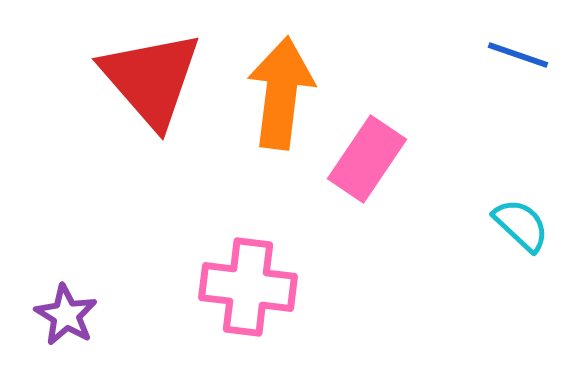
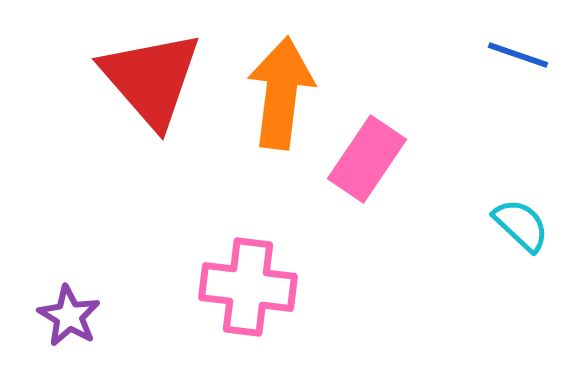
purple star: moved 3 px right, 1 px down
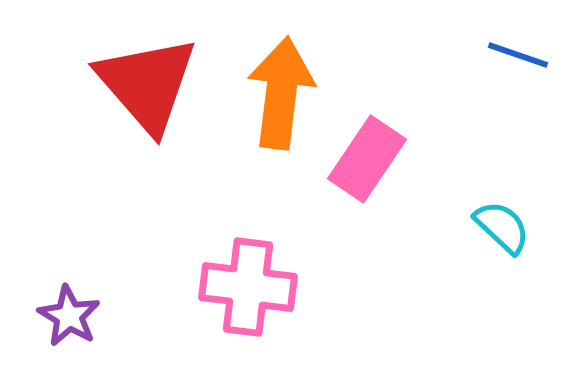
red triangle: moved 4 px left, 5 px down
cyan semicircle: moved 19 px left, 2 px down
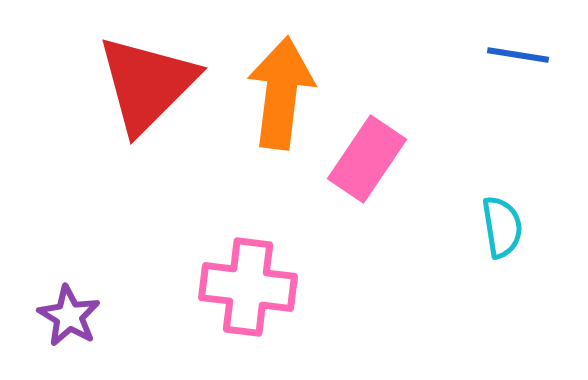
blue line: rotated 10 degrees counterclockwise
red triangle: rotated 26 degrees clockwise
cyan semicircle: rotated 38 degrees clockwise
